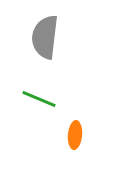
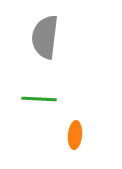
green line: rotated 20 degrees counterclockwise
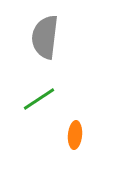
green line: rotated 36 degrees counterclockwise
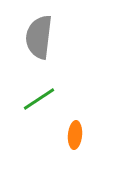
gray semicircle: moved 6 px left
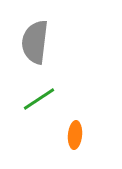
gray semicircle: moved 4 px left, 5 px down
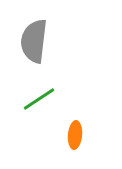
gray semicircle: moved 1 px left, 1 px up
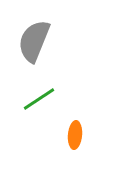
gray semicircle: rotated 15 degrees clockwise
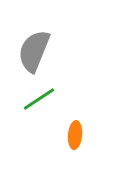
gray semicircle: moved 10 px down
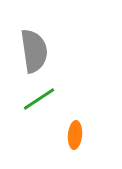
gray semicircle: rotated 150 degrees clockwise
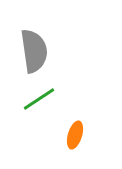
orange ellipse: rotated 12 degrees clockwise
